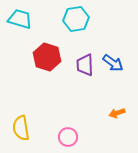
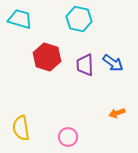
cyan hexagon: moved 3 px right; rotated 20 degrees clockwise
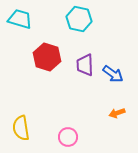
blue arrow: moved 11 px down
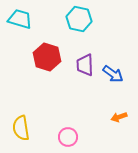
orange arrow: moved 2 px right, 4 px down
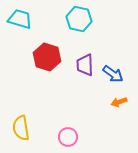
orange arrow: moved 15 px up
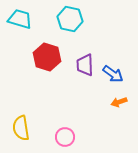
cyan hexagon: moved 9 px left
pink circle: moved 3 px left
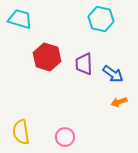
cyan hexagon: moved 31 px right
purple trapezoid: moved 1 px left, 1 px up
yellow semicircle: moved 4 px down
